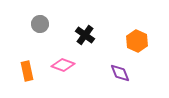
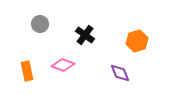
orange hexagon: rotated 20 degrees clockwise
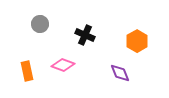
black cross: rotated 12 degrees counterclockwise
orange hexagon: rotated 15 degrees counterclockwise
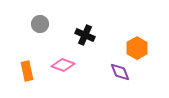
orange hexagon: moved 7 px down
purple diamond: moved 1 px up
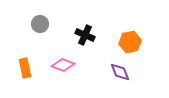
orange hexagon: moved 7 px left, 6 px up; rotated 20 degrees clockwise
orange rectangle: moved 2 px left, 3 px up
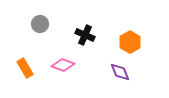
orange hexagon: rotated 20 degrees counterclockwise
orange rectangle: rotated 18 degrees counterclockwise
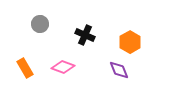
pink diamond: moved 2 px down
purple diamond: moved 1 px left, 2 px up
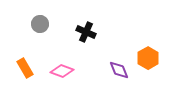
black cross: moved 1 px right, 3 px up
orange hexagon: moved 18 px right, 16 px down
pink diamond: moved 1 px left, 4 px down
